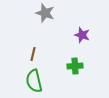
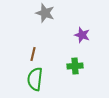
green semicircle: moved 1 px right, 2 px up; rotated 20 degrees clockwise
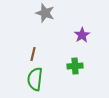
purple star: rotated 21 degrees clockwise
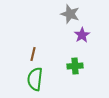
gray star: moved 25 px right, 1 px down
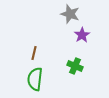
brown line: moved 1 px right, 1 px up
green cross: rotated 28 degrees clockwise
